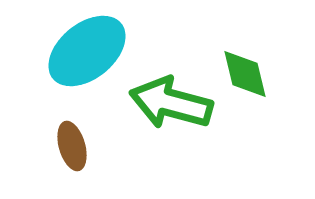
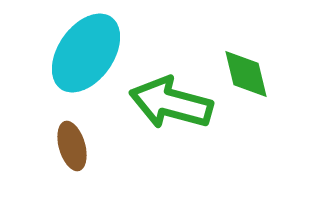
cyan ellipse: moved 1 px left, 2 px down; rotated 16 degrees counterclockwise
green diamond: moved 1 px right
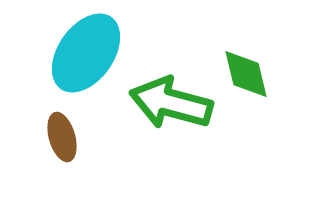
brown ellipse: moved 10 px left, 9 px up
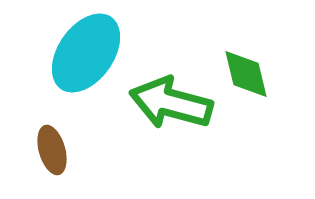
brown ellipse: moved 10 px left, 13 px down
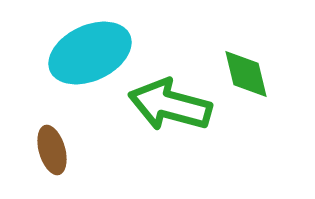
cyan ellipse: moved 4 px right; rotated 30 degrees clockwise
green arrow: moved 1 px left, 2 px down
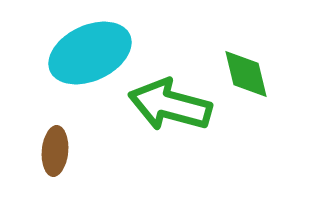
brown ellipse: moved 3 px right, 1 px down; rotated 21 degrees clockwise
